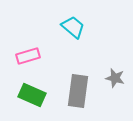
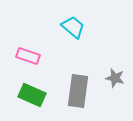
pink rectangle: rotated 35 degrees clockwise
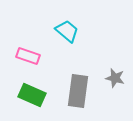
cyan trapezoid: moved 6 px left, 4 px down
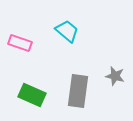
pink rectangle: moved 8 px left, 13 px up
gray star: moved 2 px up
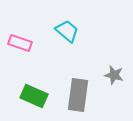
gray star: moved 1 px left, 1 px up
gray rectangle: moved 4 px down
green rectangle: moved 2 px right, 1 px down
